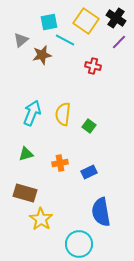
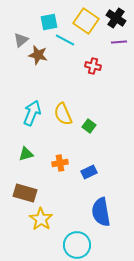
purple line: rotated 42 degrees clockwise
brown star: moved 4 px left; rotated 24 degrees clockwise
yellow semicircle: rotated 30 degrees counterclockwise
cyan circle: moved 2 px left, 1 px down
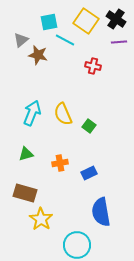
black cross: moved 1 px down
blue rectangle: moved 1 px down
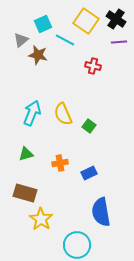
cyan square: moved 6 px left, 2 px down; rotated 12 degrees counterclockwise
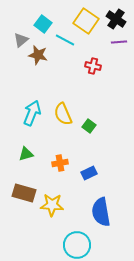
cyan square: rotated 30 degrees counterclockwise
brown rectangle: moved 1 px left
yellow star: moved 11 px right, 14 px up; rotated 30 degrees counterclockwise
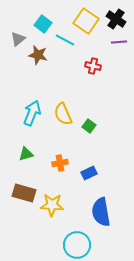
gray triangle: moved 3 px left, 1 px up
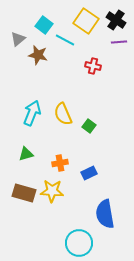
black cross: moved 1 px down
cyan square: moved 1 px right, 1 px down
yellow star: moved 14 px up
blue semicircle: moved 4 px right, 2 px down
cyan circle: moved 2 px right, 2 px up
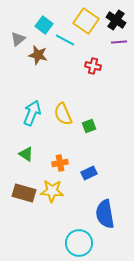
green square: rotated 32 degrees clockwise
green triangle: rotated 49 degrees clockwise
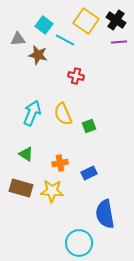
gray triangle: rotated 35 degrees clockwise
red cross: moved 17 px left, 10 px down
brown rectangle: moved 3 px left, 5 px up
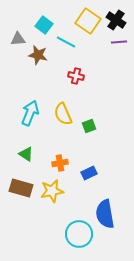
yellow square: moved 2 px right
cyan line: moved 1 px right, 2 px down
cyan arrow: moved 2 px left
yellow star: rotated 15 degrees counterclockwise
cyan circle: moved 9 px up
